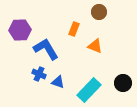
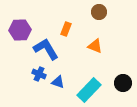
orange rectangle: moved 8 px left
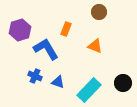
purple hexagon: rotated 15 degrees counterclockwise
blue cross: moved 4 px left, 2 px down
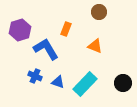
cyan rectangle: moved 4 px left, 6 px up
